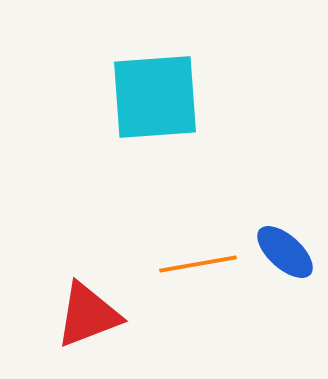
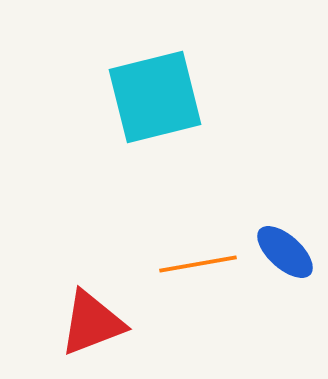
cyan square: rotated 10 degrees counterclockwise
red triangle: moved 4 px right, 8 px down
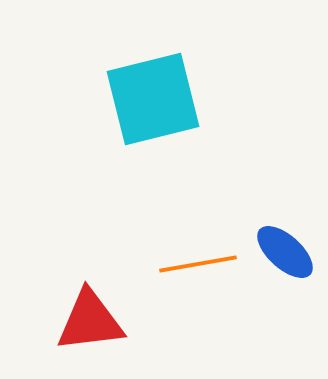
cyan square: moved 2 px left, 2 px down
red triangle: moved 2 px left, 2 px up; rotated 14 degrees clockwise
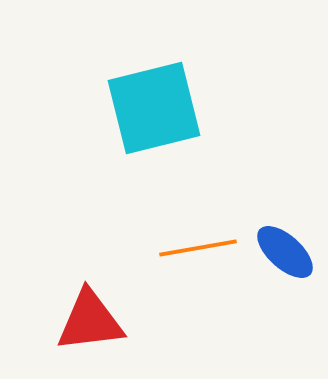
cyan square: moved 1 px right, 9 px down
orange line: moved 16 px up
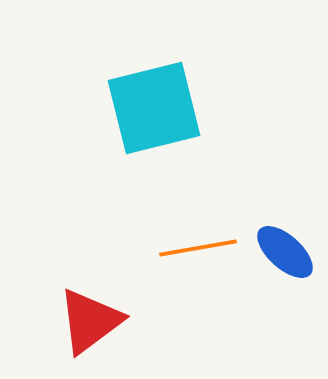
red triangle: rotated 30 degrees counterclockwise
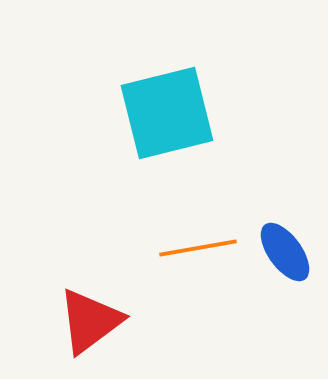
cyan square: moved 13 px right, 5 px down
blue ellipse: rotated 12 degrees clockwise
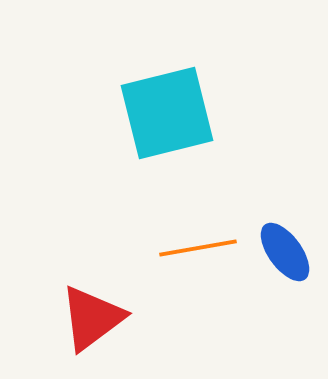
red triangle: moved 2 px right, 3 px up
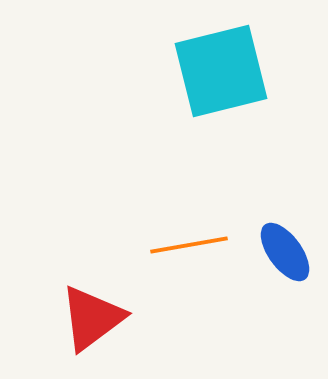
cyan square: moved 54 px right, 42 px up
orange line: moved 9 px left, 3 px up
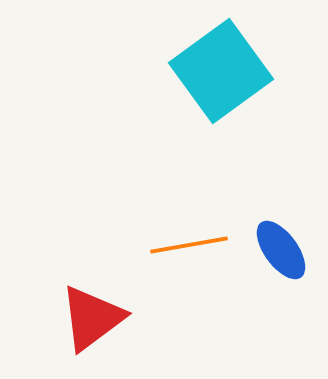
cyan square: rotated 22 degrees counterclockwise
blue ellipse: moved 4 px left, 2 px up
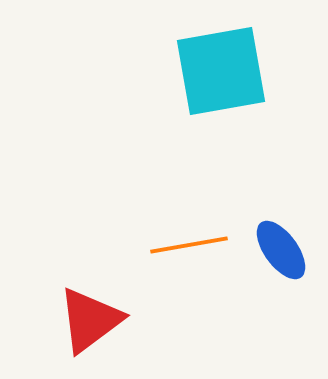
cyan square: rotated 26 degrees clockwise
red triangle: moved 2 px left, 2 px down
